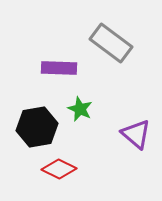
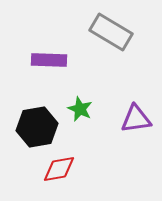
gray rectangle: moved 11 px up; rotated 6 degrees counterclockwise
purple rectangle: moved 10 px left, 8 px up
purple triangle: moved 15 px up; rotated 48 degrees counterclockwise
red diamond: rotated 36 degrees counterclockwise
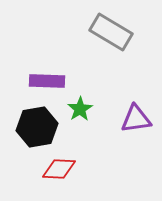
purple rectangle: moved 2 px left, 21 px down
green star: rotated 15 degrees clockwise
red diamond: rotated 12 degrees clockwise
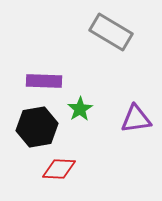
purple rectangle: moved 3 px left
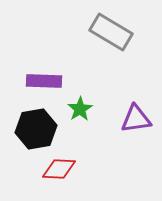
black hexagon: moved 1 px left, 2 px down
